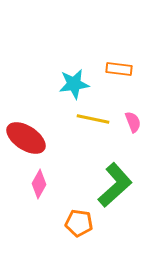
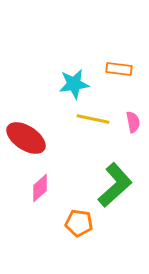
pink semicircle: rotated 10 degrees clockwise
pink diamond: moved 1 px right, 4 px down; rotated 20 degrees clockwise
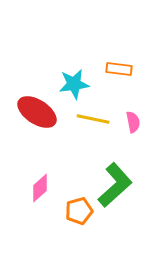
red ellipse: moved 11 px right, 26 px up
orange pentagon: moved 12 px up; rotated 24 degrees counterclockwise
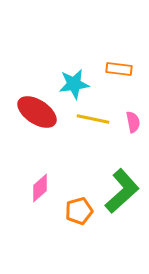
green L-shape: moved 7 px right, 6 px down
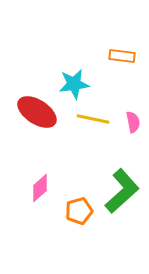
orange rectangle: moved 3 px right, 13 px up
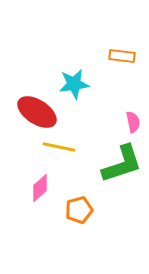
yellow line: moved 34 px left, 28 px down
green L-shape: moved 27 px up; rotated 24 degrees clockwise
orange pentagon: moved 1 px up
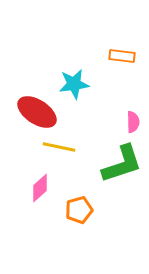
pink semicircle: rotated 10 degrees clockwise
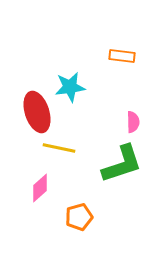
cyan star: moved 4 px left, 3 px down
red ellipse: rotated 39 degrees clockwise
yellow line: moved 1 px down
orange pentagon: moved 7 px down
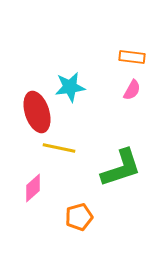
orange rectangle: moved 10 px right, 1 px down
pink semicircle: moved 1 px left, 32 px up; rotated 30 degrees clockwise
green L-shape: moved 1 px left, 4 px down
pink diamond: moved 7 px left
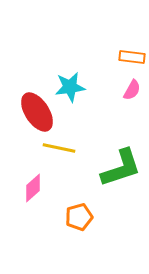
red ellipse: rotated 15 degrees counterclockwise
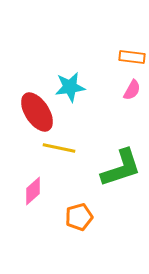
pink diamond: moved 3 px down
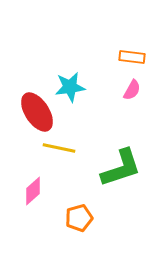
orange pentagon: moved 1 px down
